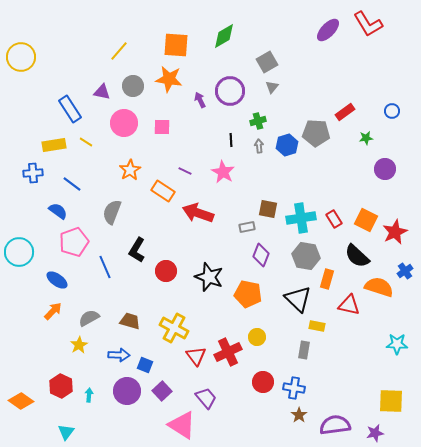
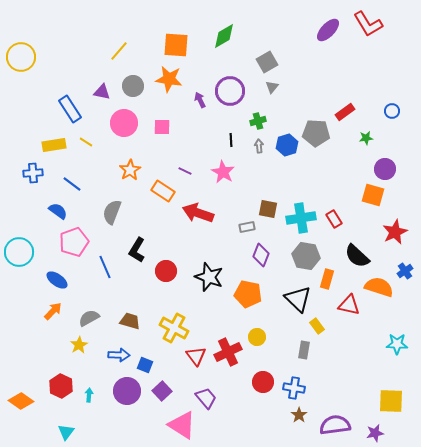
orange square at (366, 220): moved 7 px right, 25 px up; rotated 10 degrees counterclockwise
yellow rectangle at (317, 326): rotated 42 degrees clockwise
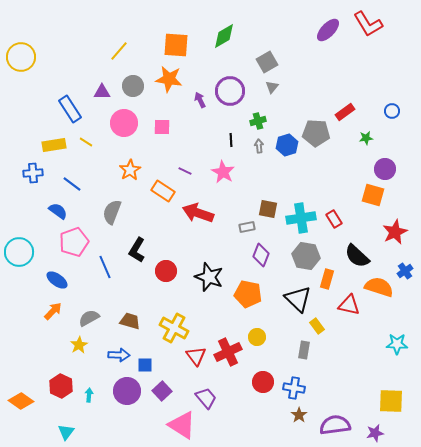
purple triangle at (102, 92): rotated 12 degrees counterclockwise
blue square at (145, 365): rotated 21 degrees counterclockwise
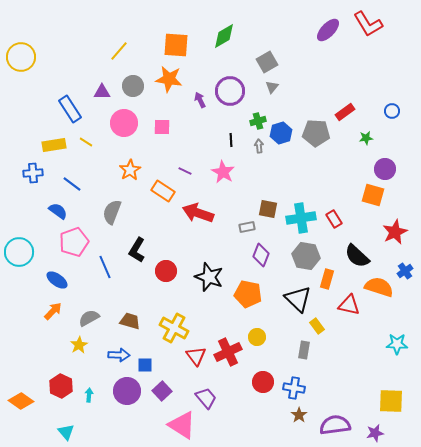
blue hexagon at (287, 145): moved 6 px left, 12 px up
cyan triangle at (66, 432): rotated 18 degrees counterclockwise
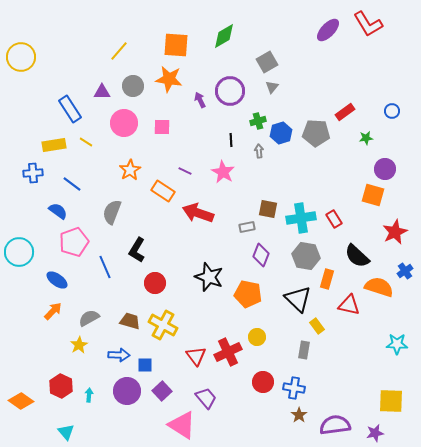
gray arrow at (259, 146): moved 5 px down
red circle at (166, 271): moved 11 px left, 12 px down
yellow cross at (174, 328): moved 11 px left, 3 px up
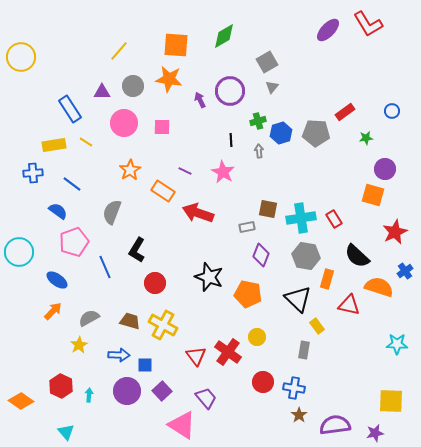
red cross at (228, 352): rotated 28 degrees counterclockwise
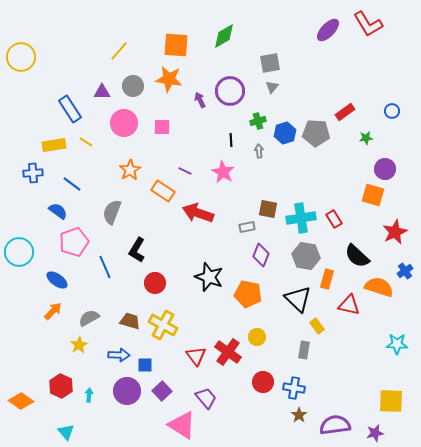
gray square at (267, 62): moved 3 px right, 1 px down; rotated 20 degrees clockwise
blue hexagon at (281, 133): moved 4 px right
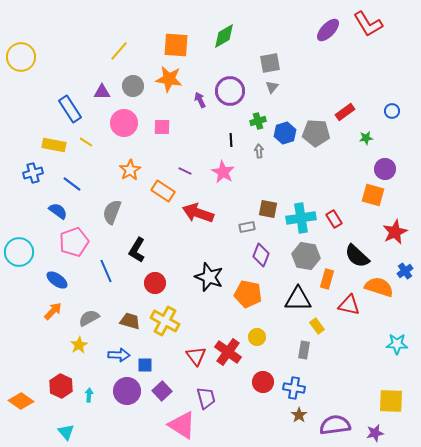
yellow rectangle at (54, 145): rotated 20 degrees clockwise
blue cross at (33, 173): rotated 12 degrees counterclockwise
blue line at (105, 267): moved 1 px right, 4 px down
black triangle at (298, 299): rotated 44 degrees counterclockwise
yellow cross at (163, 325): moved 2 px right, 4 px up
purple trapezoid at (206, 398): rotated 25 degrees clockwise
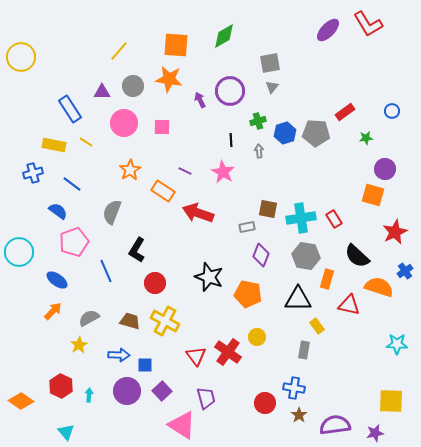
red circle at (263, 382): moved 2 px right, 21 px down
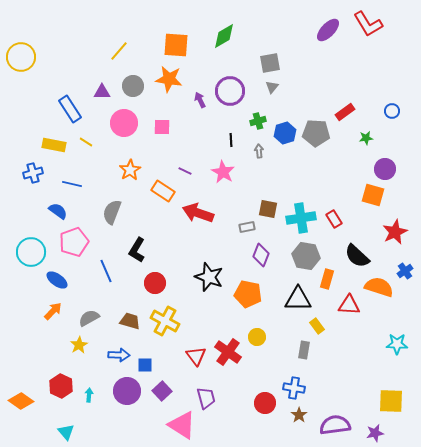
blue line at (72, 184): rotated 24 degrees counterclockwise
cyan circle at (19, 252): moved 12 px right
red triangle at (349, 305): rotated 10 degrees counterclockwise
